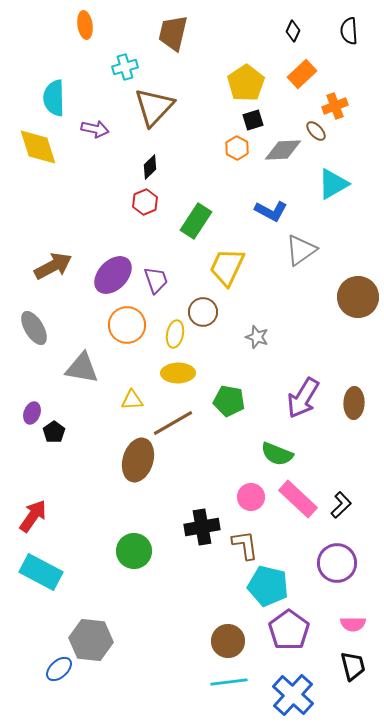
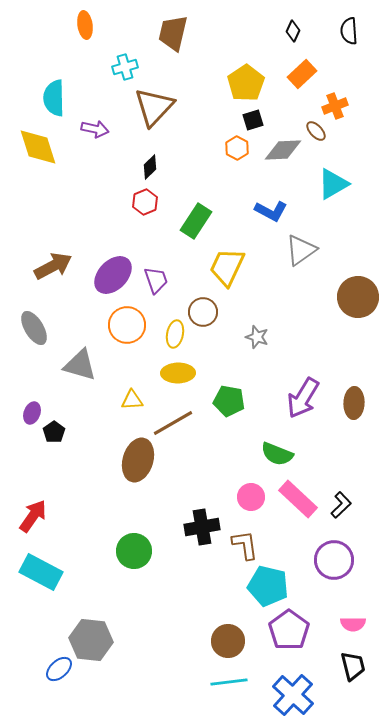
gray triangle at (82, 368): moved 2 px left, 3 px up; rotated 6 degrees clockwise
purple circle at (337, 563): moved 3 px left, 3 px up
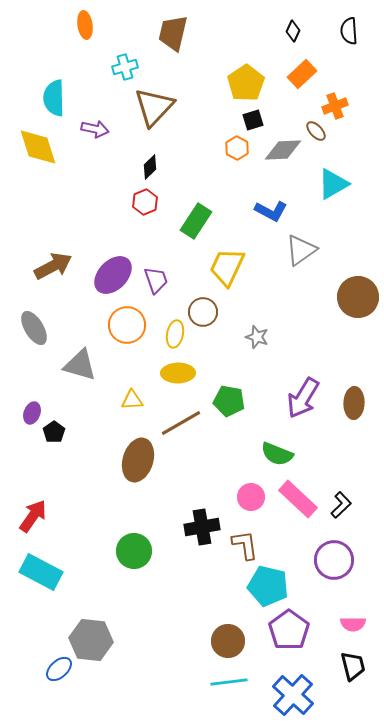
brown line at (173, 423): moved 8 px right
